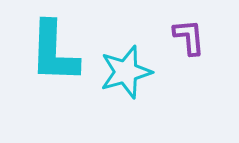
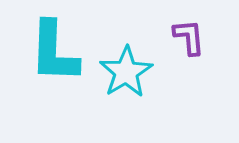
cyan star: rotated 16 degrees counterclockwise
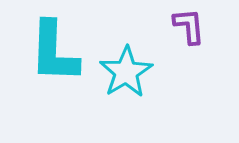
purple L-shape: moved 11 px up
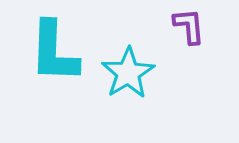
cyan star: moved 2 px right, 1 px down
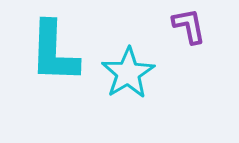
purple L-shape: rotated 6 degrees counterclockwise
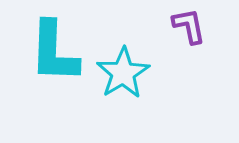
cyan star: moved 5 px left
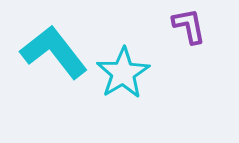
cyan L-shape: rotated 140 degrees clockwise
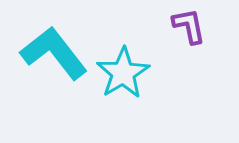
cyan L-shape: moved 1 px down
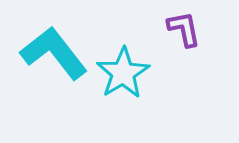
purple L-shape: moved 5 px left, 3 px down
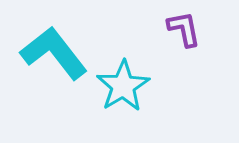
cyan star: moved 13 px down
